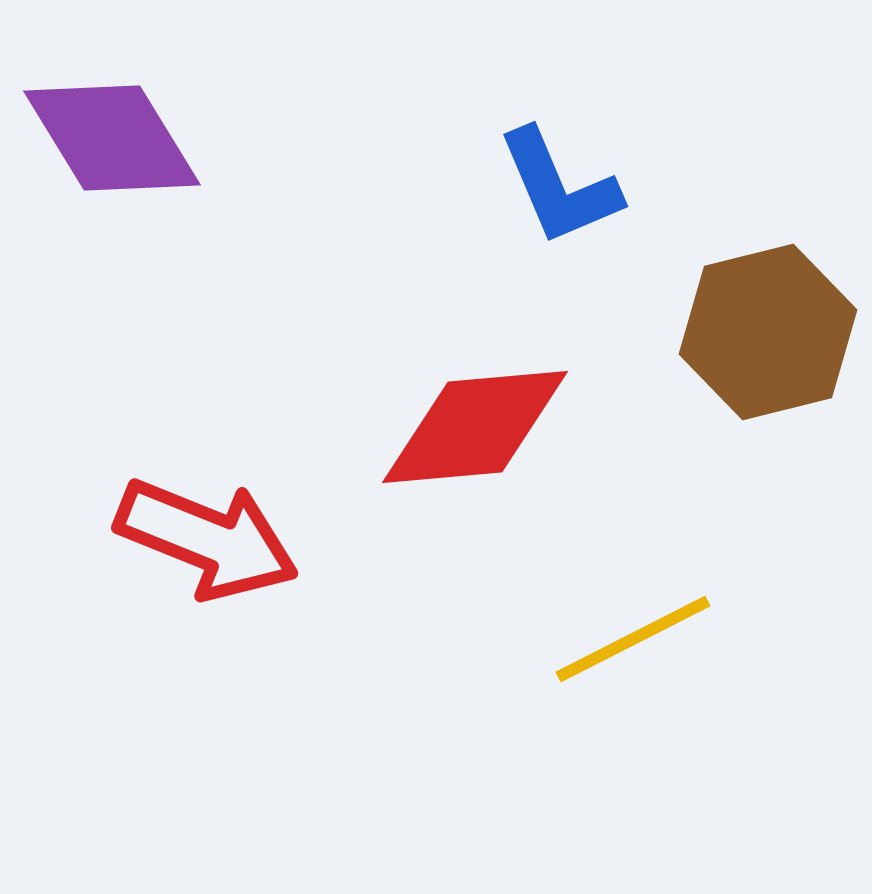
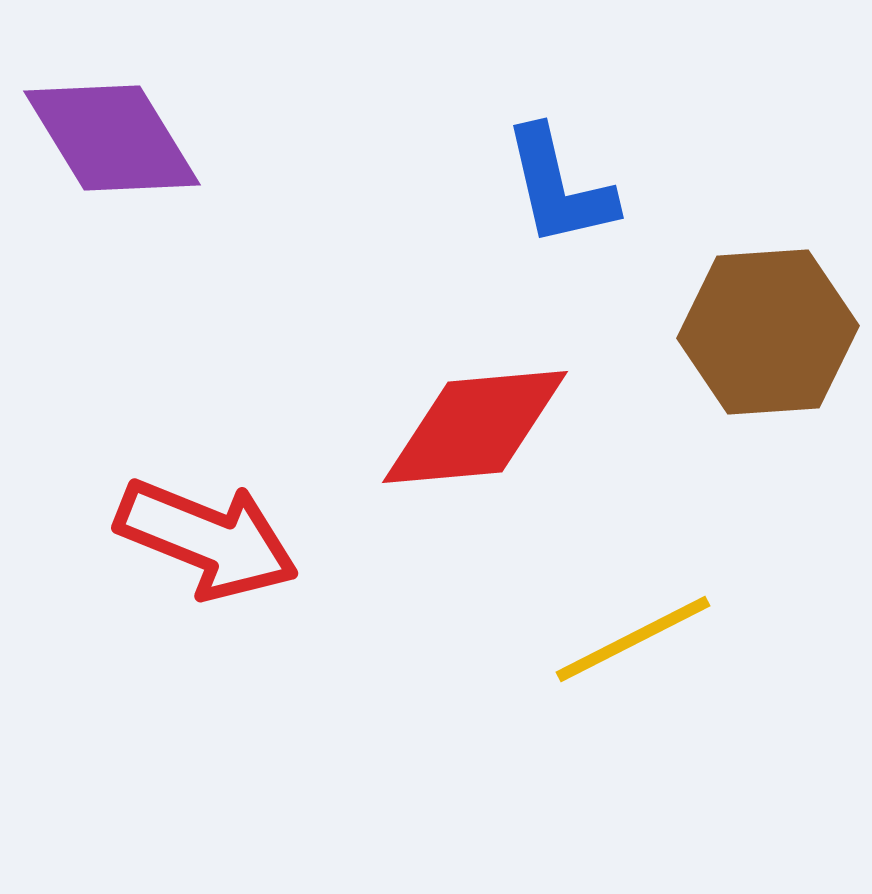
blue L-shape: rotated 10 degrees clockwise
brown hexagon: rotated 10 degrees clockwise
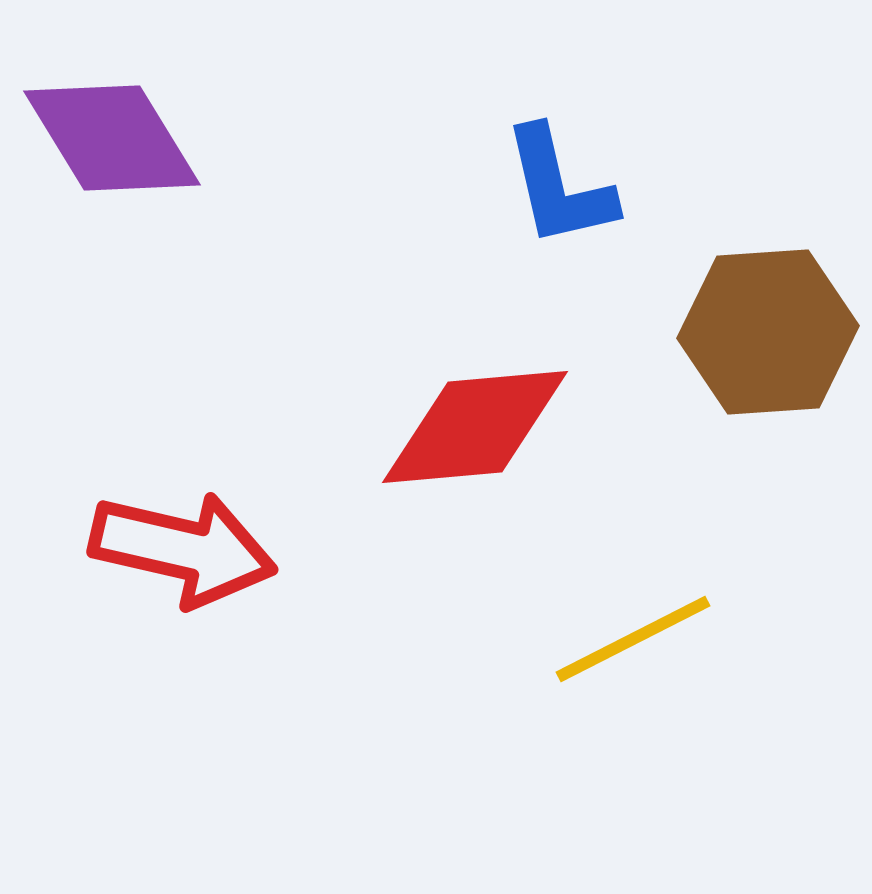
red arrow: moved 24 px left, 10 px down; rotated 9 degrees counterclockwise
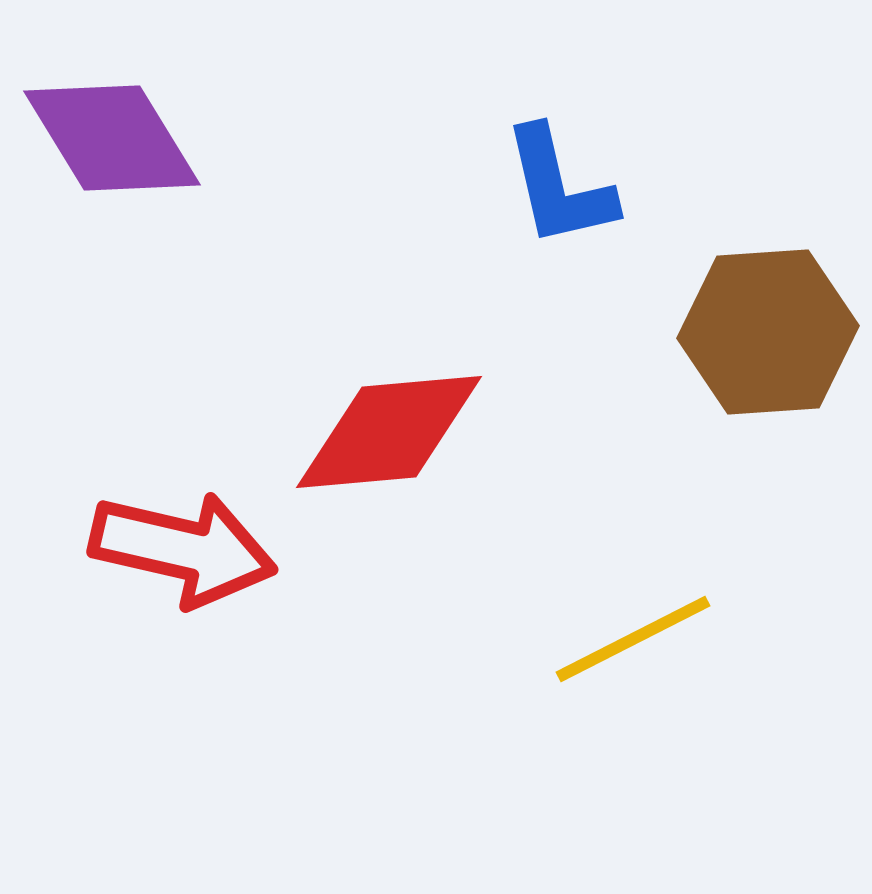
red diamond: moved 86 px left, 5 px down
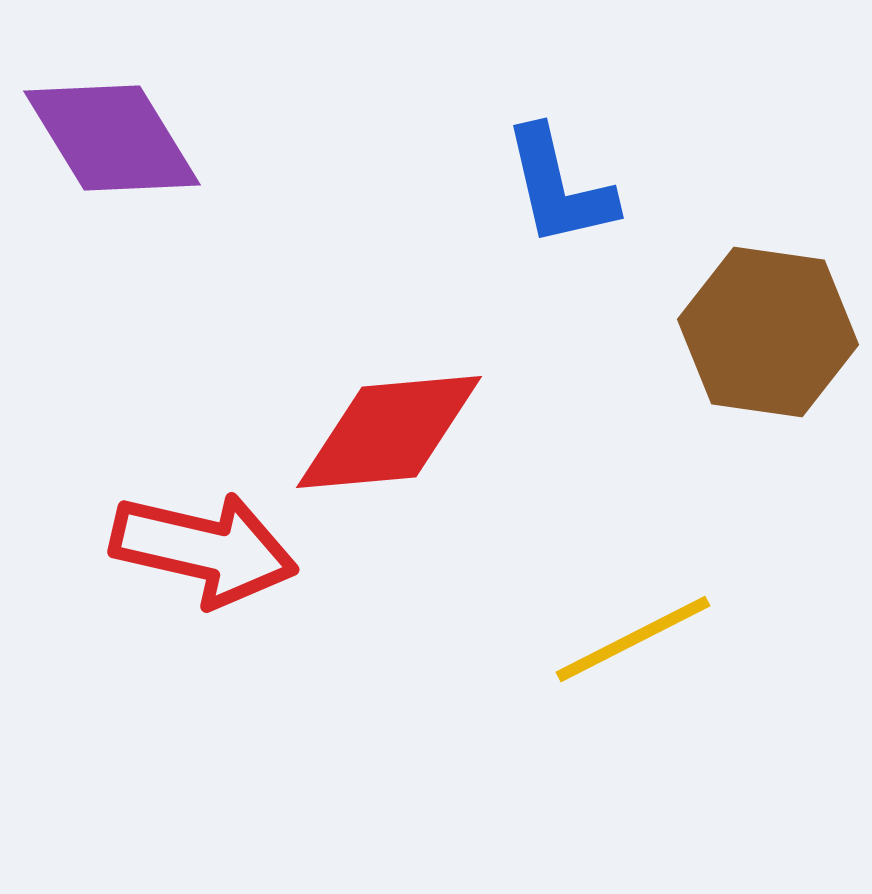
brown hexagon: rotated 12 degrees clockwise
red arrow: moved 21 px right
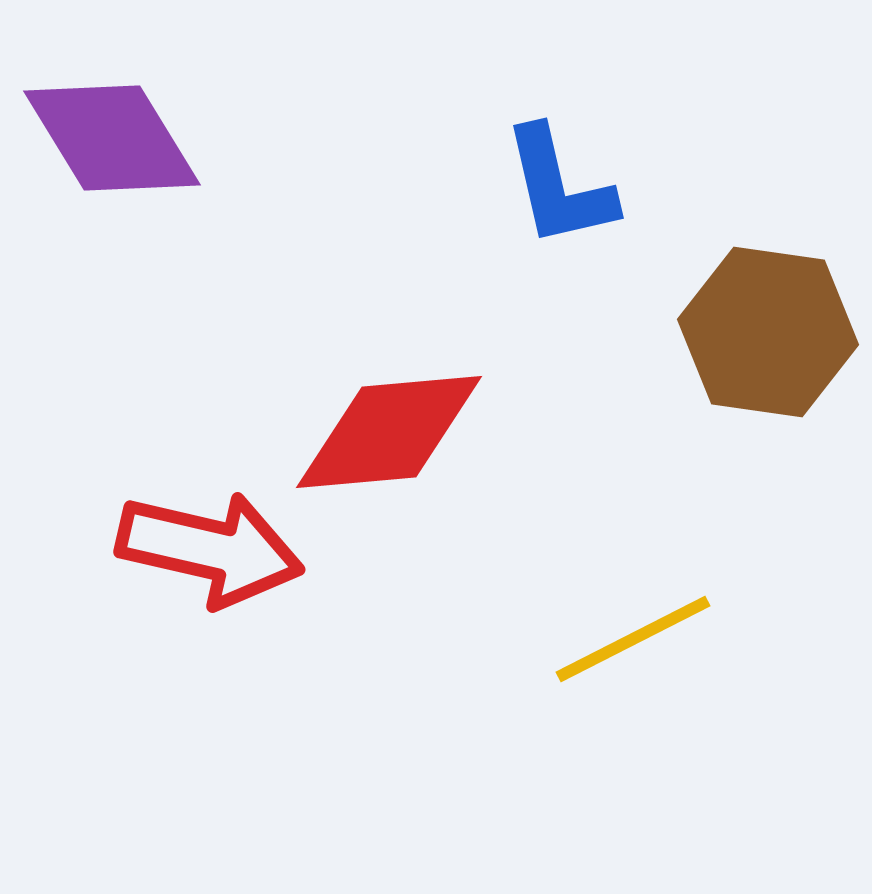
red arrow: moved 6 px right
